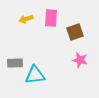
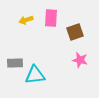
yellow arrow: moved 1 px down
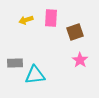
pink star: rotated 21 degrees clockwise
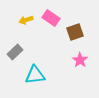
pink rectangle: rotated 60 degrees counterclockwise
gray rectangle: moved 11 px up; rotated 42 degrees counterclockwise
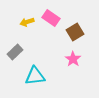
yellow arrow: moved 1 px right, 2 px down
brown square: rotated 12 degrees counterclockwise
pink star: moved 7 px left, 1 px up
cyan triangle: moved 1 px down
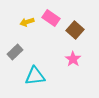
brown square: moved 2 px up; rotated 18 degrees counterclockwise
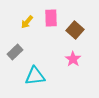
pink rectangle: rotated 54 degrees clockwise
yellow arrow: rotated 32 degrees counterclockwise
